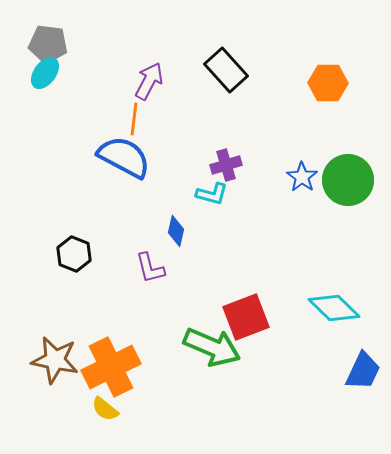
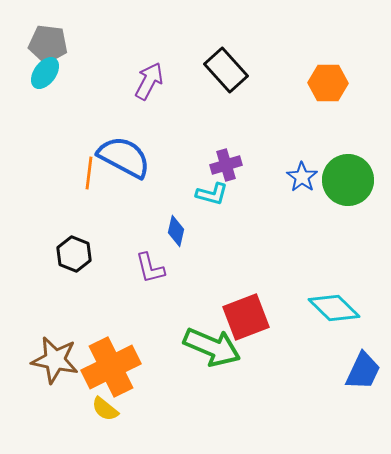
orange line: moved 45 px left, 54 px down
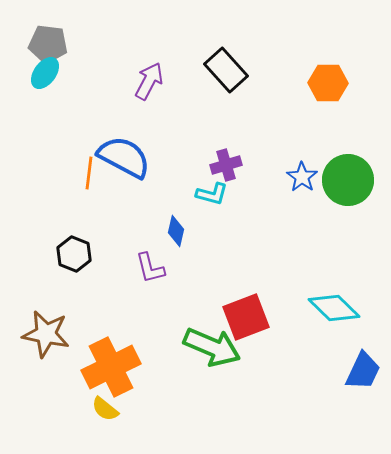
brown star: moved 9 px left, 26 px up
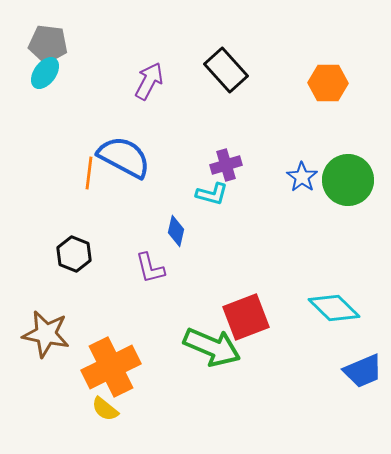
blue trapezoid: rotated 42 degrees clockwise
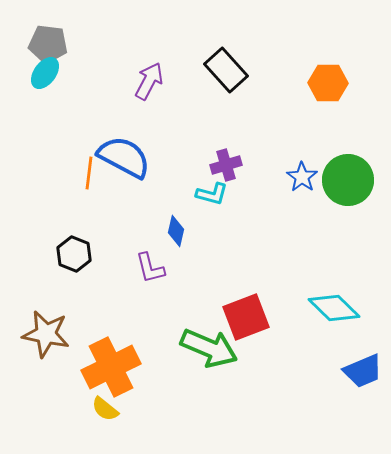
green arrow: moved 3 px left, 1 px down
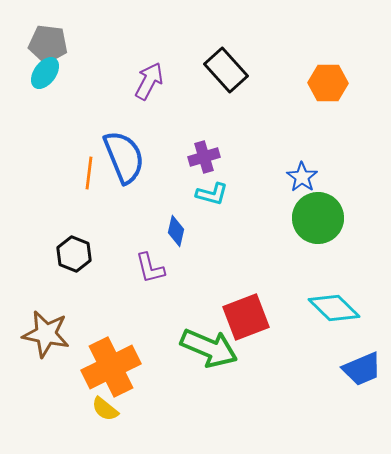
blue semicircle: rotated 40 degrees clockwise
purple cross: moved 22 px left, 8 px up
green circle: moved 30 px left, 38 px down
blue trapezoid: moved 1 px left, 2 px up
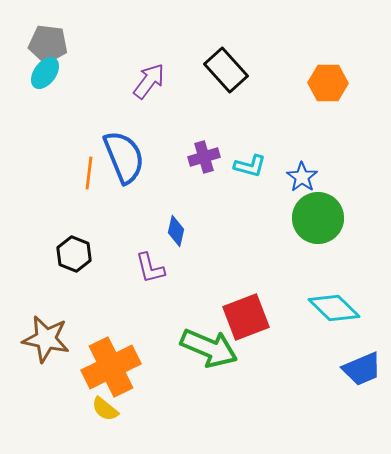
purple arrow: rotated 9 degrees clockwise
cyan L-shape: moved 38 px right, 28 px up
brown star: moved 5 px down
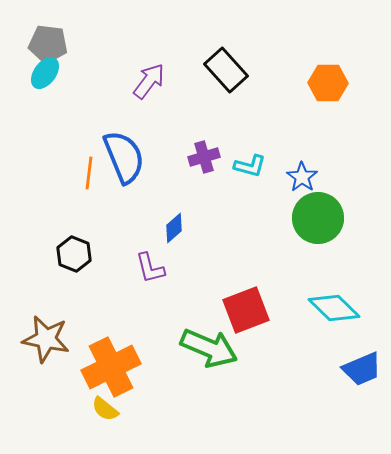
blue diamond: moved 2 px left, 3 px up; rotated 36 degrees clockwise
red square: moved 7 px up
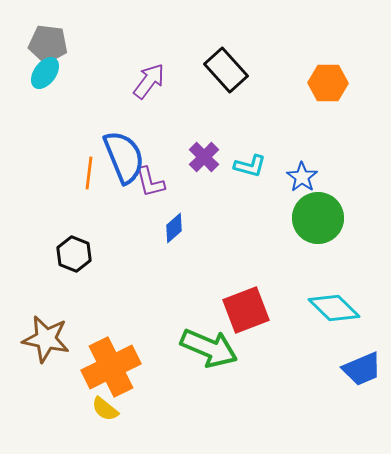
purple cross: rotated 28 degrees counterclockwise
purple L-shape: moved 86 px up
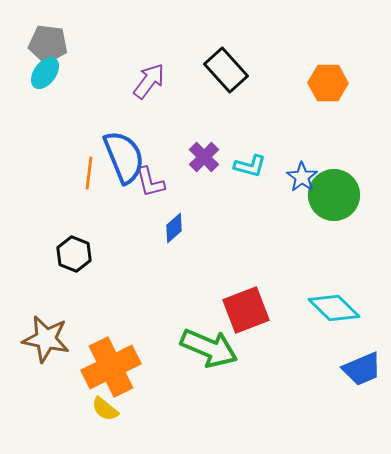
green circle: moved 16 px right, 23 px up
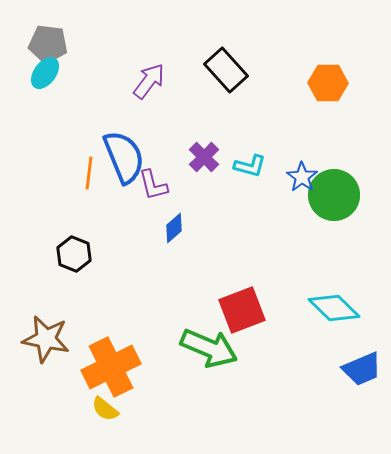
purple L-shape: moved 3 px right, 3 px down
red square: moved 4 px left
